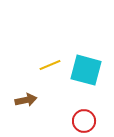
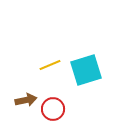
cyan square: rotated 32 degrees counterclockwise
red circle: moved 31 px left, 12 px up
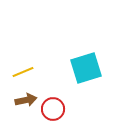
yellow line: moved 27 px left, 7 px down
cyan square: moved 2 px up
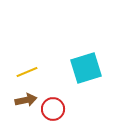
yellow line: moved 4 px right
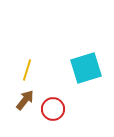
yellow line: moved 2 px up; rotated 50 degrees counterclockwise
brown arrow: moved 1 px left; rotated 40 degrees counterclockwise
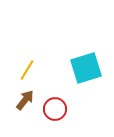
yellow line: rotated 15 degrees clockwise
red circle: moved 2 px right
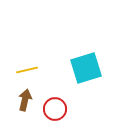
yellow line: rotated 45 degrees clockwise
brown arrow: rotated 25 degrees counterclockwise
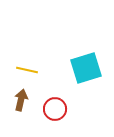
yellow line: rotated 25 degrees clockwise
brown arrow: moved 4 px left
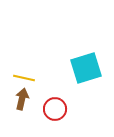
yellow line: moved 3 px left, 8 px down
brown arrow: moved 1 px right, 1 px up
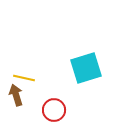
brown arrow: moved 6 px left, 4 px up; rotated 30 degrees counterclockwise
red circle: moved 1 px left, 1 px down
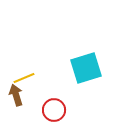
yellow line: rotated 35 degrees counterclockwise
